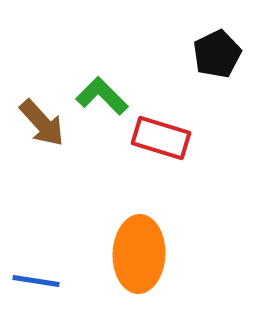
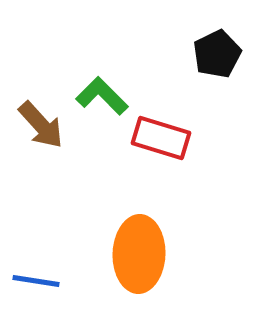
brown arrow: moved 1 px left, 2 px down
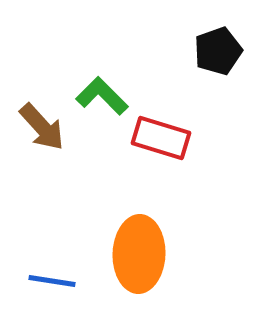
black pentagon: moved 1 px right, 3 px up; rotated 6 degrees clockwise
brown arrow: moved 1 px right, 2 px down
blue line: moved 16 px right
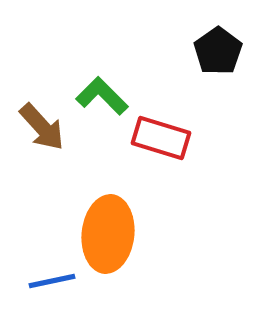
black pentagon: rotated 15 degrees counterclockwise
orange ellipse: moved 31 px left, 20 px up; rotated 4 degrees clockwise
blue line: rotated 21 degrees counterclockwise
